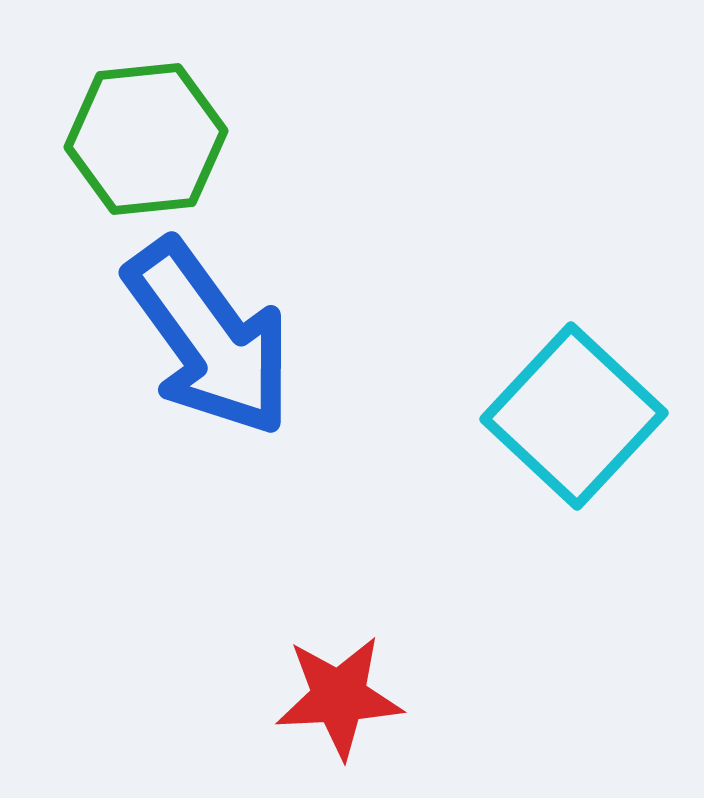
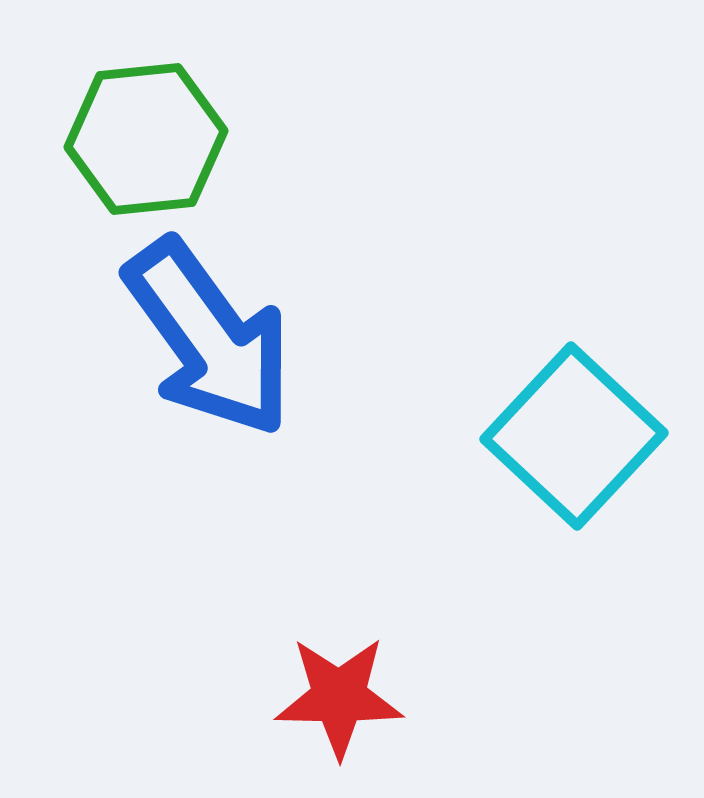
cyan square: moved 20 px down
red star: rotated 4 degrees clockwise
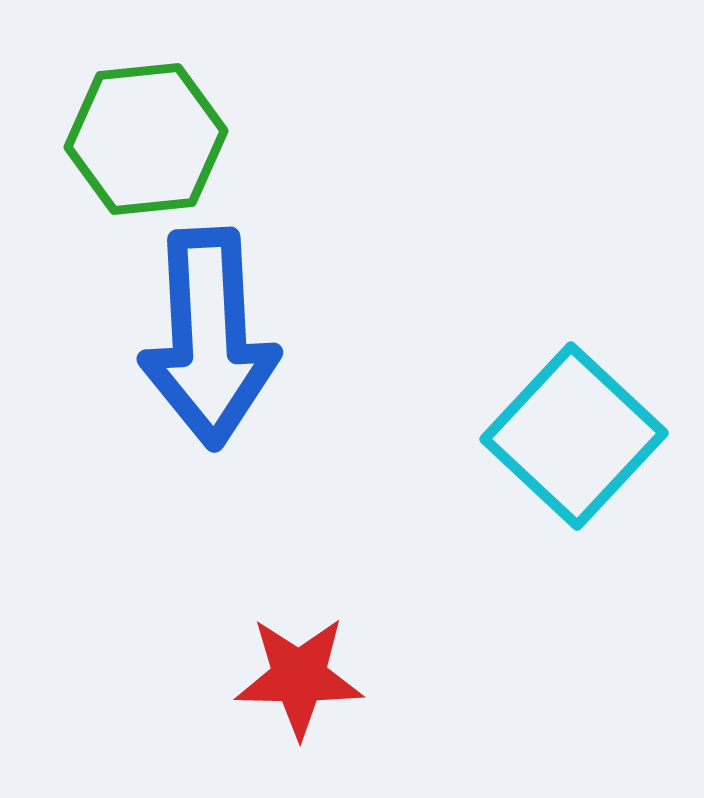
blue arrow: rotated 33 degrees clockwise
red star: moved 40 px left, 20 px up
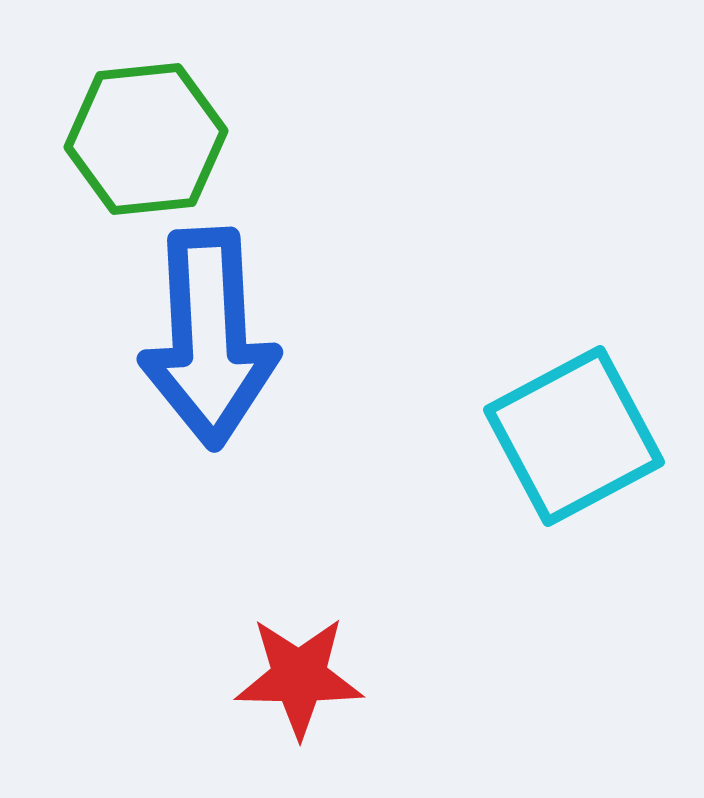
cyan square: rotated 19 degrees clockwise
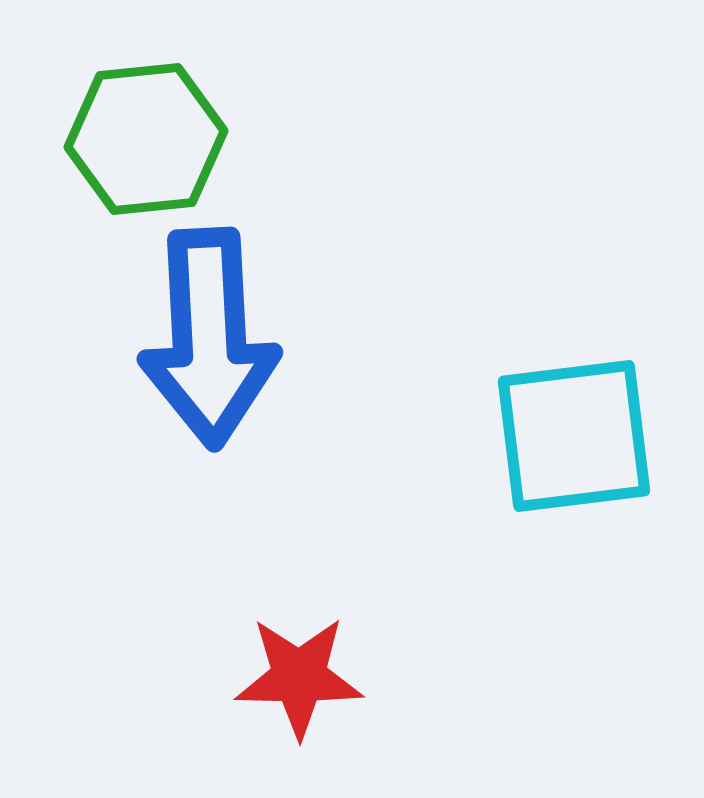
cyan square: rotated 21 degrees clockwise
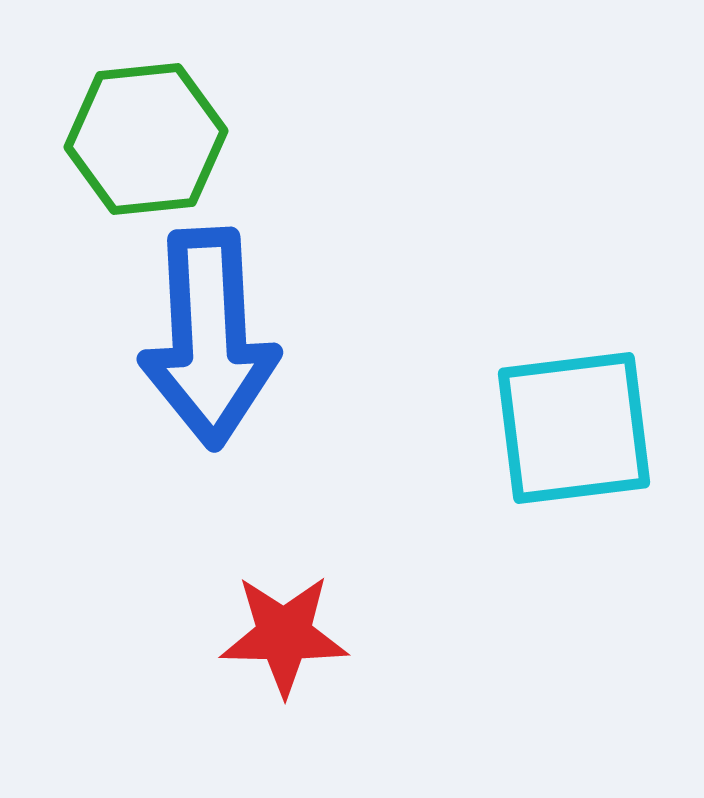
cyan square: moved 8 px up
red star: moved 15 px left, 42 px up
